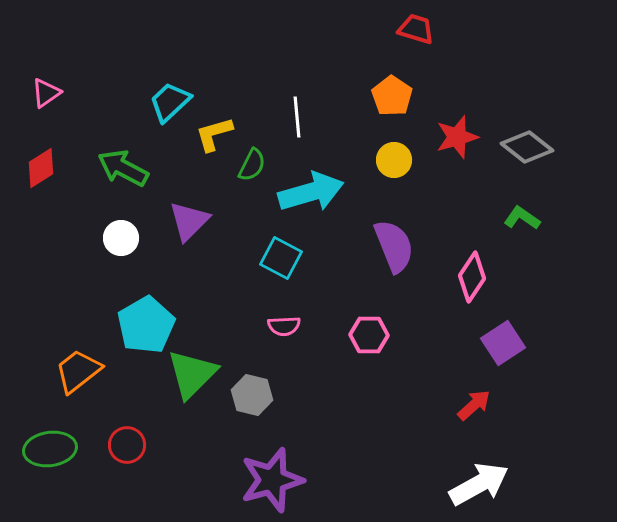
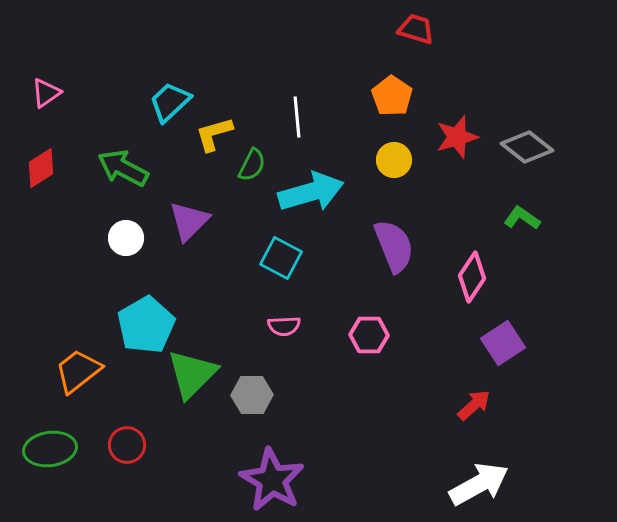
white circle: moved 5 px right
gray hexagon: rotated 15 degrees counterclockwise
purple star: rotated 26 degrees counterclockwise
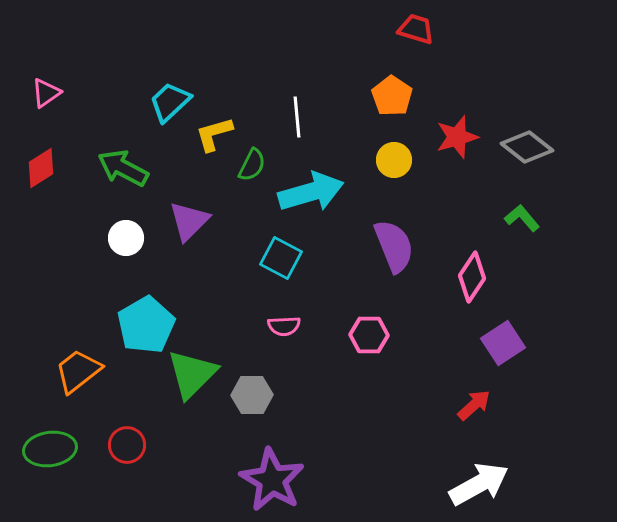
green L-shape: rotated 15 degrees clockwise
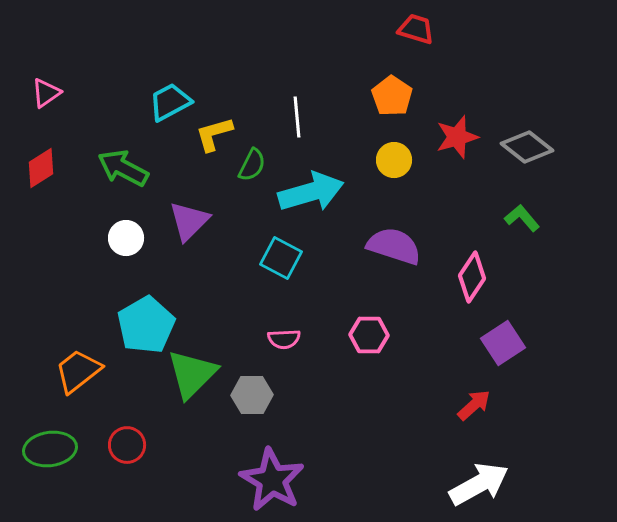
cyan trapezoid: rotated 15 degrees clockwise
purple semicircle: rotated 50 degrees counterclockwise
pink semicircle: moved 13 px down
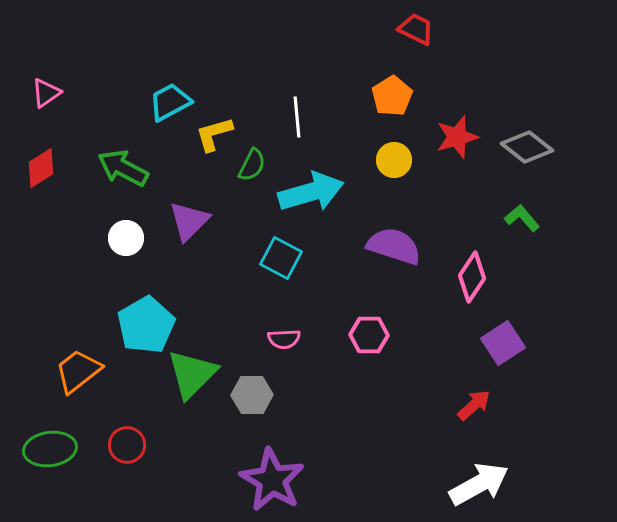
red trapezoid: rotated 9 degrees clockwise
orange pentagon: rotated 6 degrees clockwise
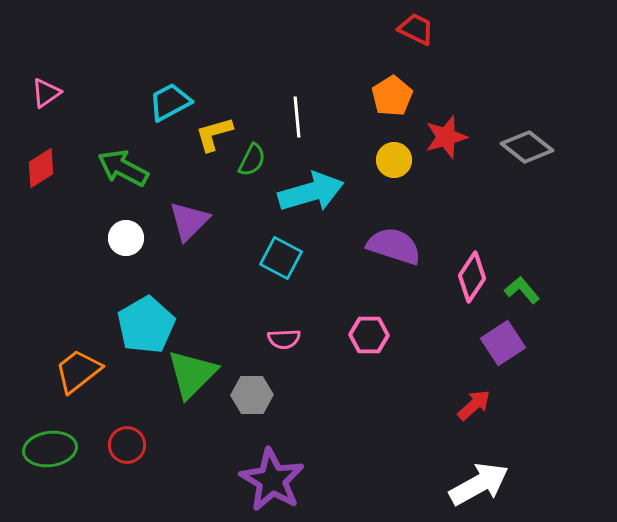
red star: moved 11 px left
green semicircle: moved 5 px up
green L-shape: moved 72 px down
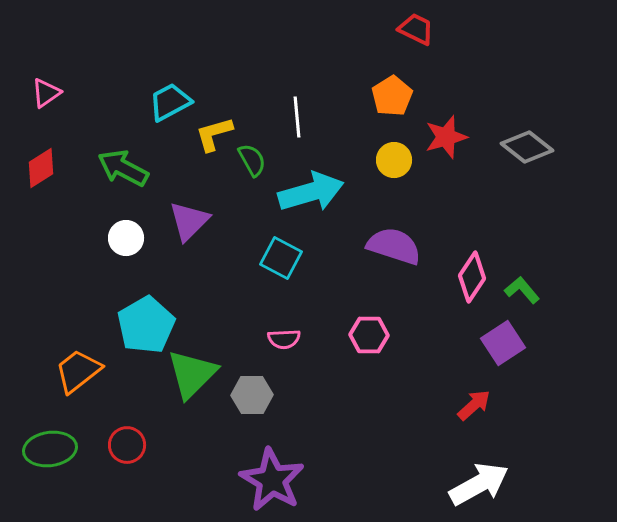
green semicircle: rotated 56 degrees counterclockwise
